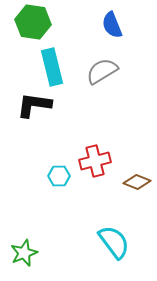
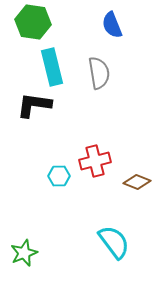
gray semicircle: moved 3 px left, 2 px down; rotated 112 degrees clockwise
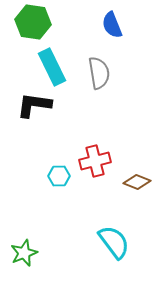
cyan rectangle: rotated 12 degrees counterclockwise
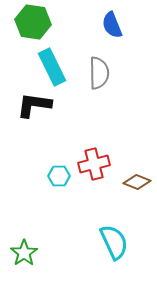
gray semicircle: rotated 8 degrees clockwise
red cross: moved 1 px left, 3 px down
cyan semicircle: rotated 12 degrees clockwise
green star: rotated 12 degrees counterclockwise
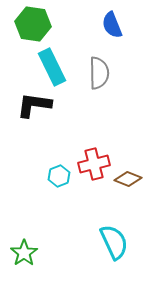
green hexagon: moved 2 px down
cyan hexagon: rotated 20 degrees counterclockwise
brown diamond: moved 9 px left, 3 px up
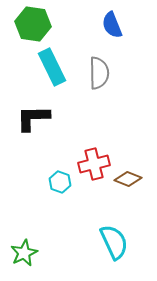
black L-shape: moved 1 px left, 13 px down; rotated 9 degrees counterclockwise
cyan hexagon: moved 1 px right, 6 px down; rotated 20 degrees counterclockwise
green star: rotated 8 degrees clockwise
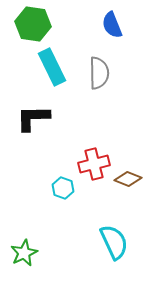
cyan hexagon: moved 3 px right, 6 px down
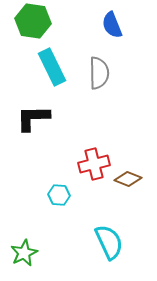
green hexagon: moved 3 px up
cyan hexagon: moved 4 px left, 7 px down; rotated 15 degrees counterclockwise
cyan semicircle: moved 5 px left
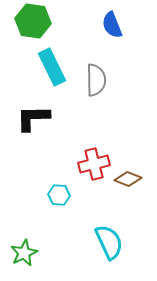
gray semicircle: moved 3 px left, 7 px down
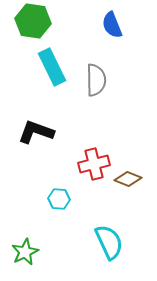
black L-shape: moved 3 px right, 14 px down; rotated 21 degrees clockwise
cyan hexagon: moved 4 px down
green star: moved 1 px right, 1 px up
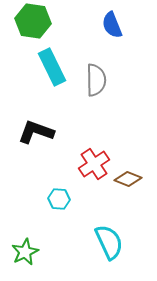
red cross: rotated 20 degrees counterclockwise
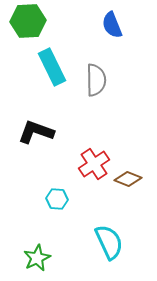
green hexagon: moved 5 px left; rotated 12 degrees counterclockwise
cyan hexagon: moved 2 px left
green star: moved 12 px right, 6 px down
